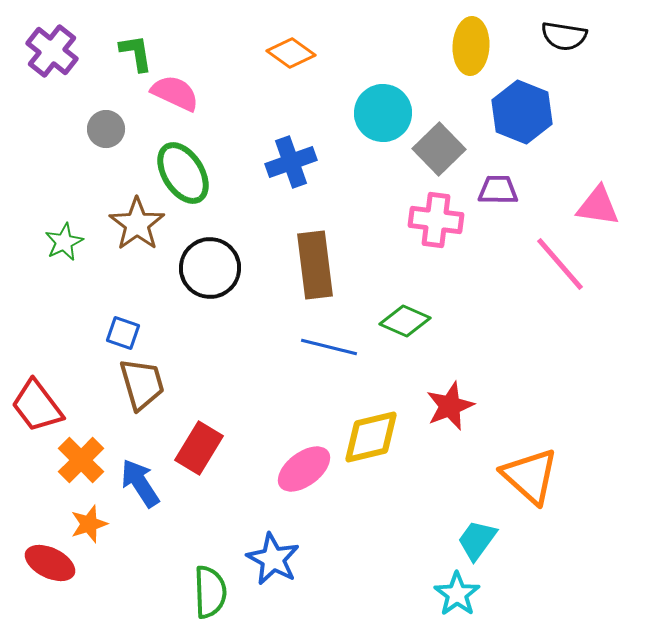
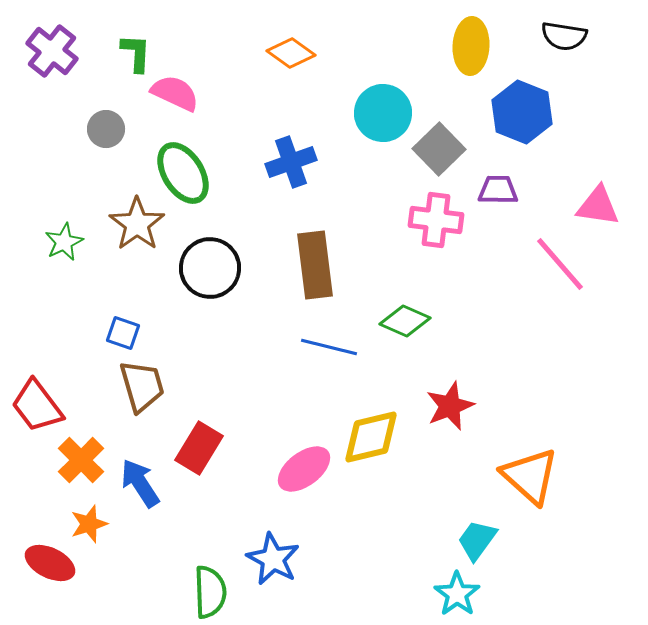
green L-shape: rotated 12 degrees clockwise
brown trapezoid: moved 2 px down
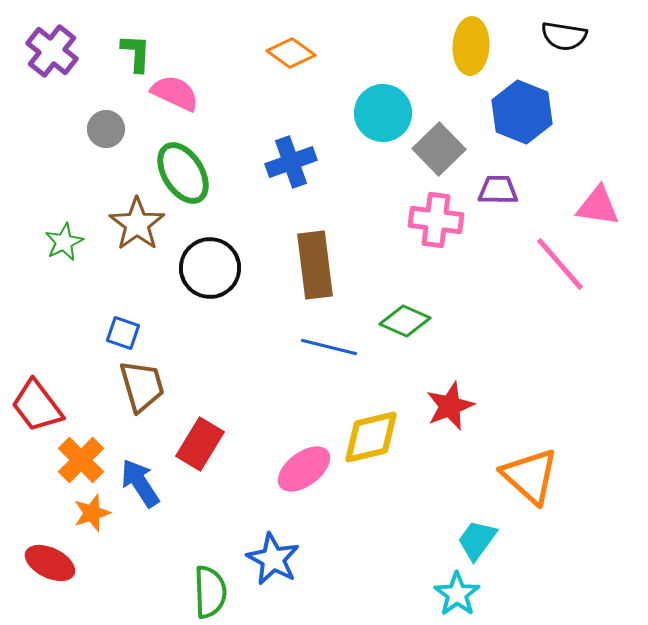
red rectangle: moved 1 px right, 4 px up
orange star: moved 3 px right, 11 px up
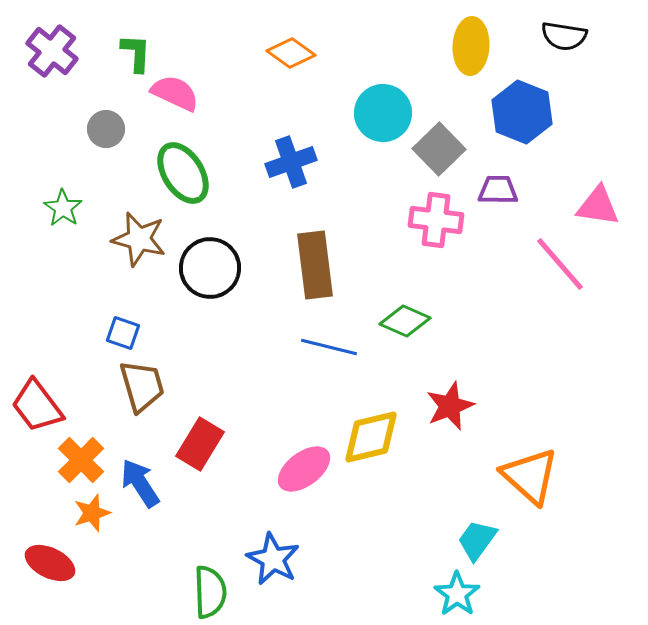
brown star: moved 2 px right, 15 px down; rotated 22 degrees counterclockwise
green star: moved 1 px left, 34 px up; rotated 12 degrees counterclockwise
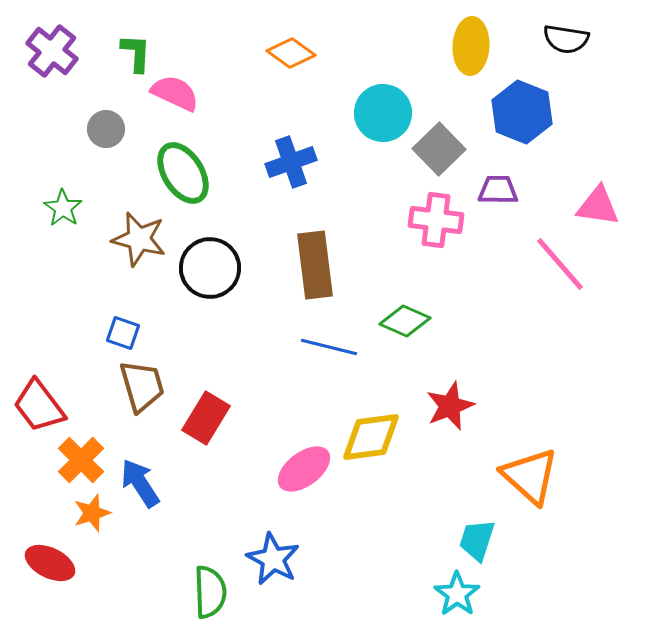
black semicircle: moved 2 px right, 3 px down
red trapezoid: moved 2 px right
yellow diamond: rotated 6 degrees clockwise
red rectangle: moved 6 px right, 26 px up
cyan trapezoid: rotated 18 degrees counterclockwise
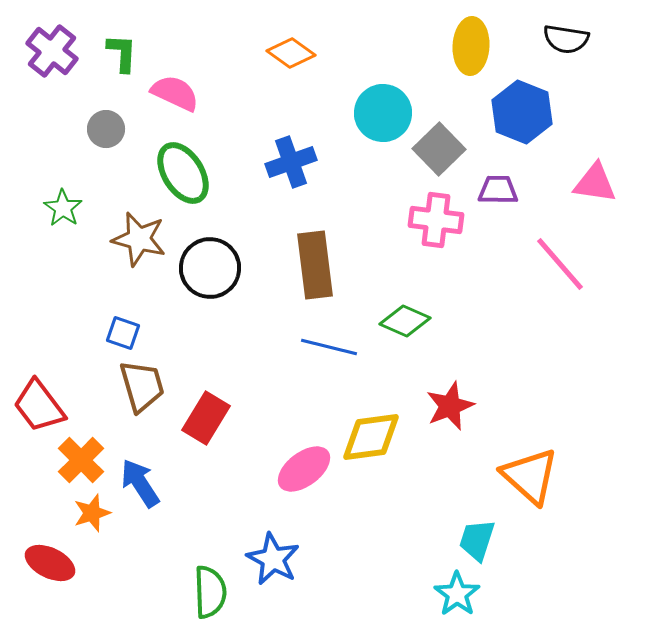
green L-shape: moved 14 px left
pink triangle: moved 3 px left, 23 px up
